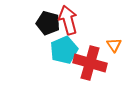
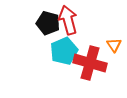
cyan pentagon: moved 1 px down
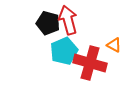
orange triangle: rotated 28 degrees counterclockwise
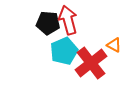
black pentagon: rotated 10 degrees counterclockwise
red cross: moved 1 px right; rotated 36 degrees clockwise
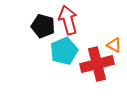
black pentagon: moved 5 px left, 3 px down; rotated 10 degrees clockwise
red cross: moved 6 px right, 1 px down; rotated 24 degrees clockwise
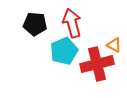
red arrow: moved 4 px right, 3 px down
black pentagon: moved 8 px left, 2 px up; rotated 10 degrees counterclockwise
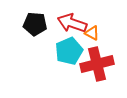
red arrow: rotated 56 degrees counterclockwise
orange triangle: moved 22 px left, 12 px up
cyan pentagon: moved 5 px right
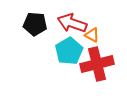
orange triangle: moved 2 px down
cyan pentagon: rotated 8 degrees counterclockwise
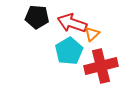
black pentagon: moved 2 px right, 7 px up
orange triangle: moved 1 px up; rotated 49 degrees clockwise
red cross: moved 4 px right, 2 px down
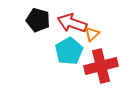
black pentagon: moved 1 px right, 3 px down; rotated 10 degrees clockwise
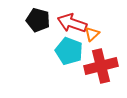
cyan pentagon: rotated 20 degrees counterclockwise
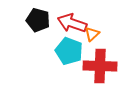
red cross: moved 1 px left; rotated 16 degrees clockwise
